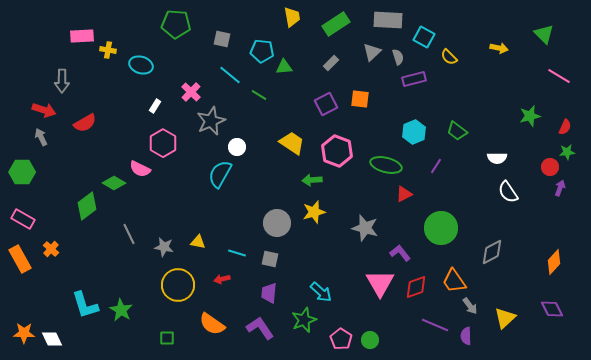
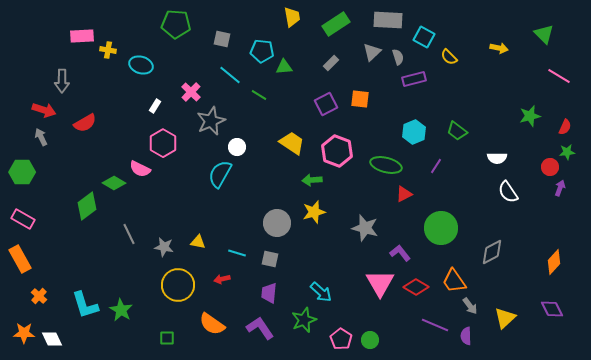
orange cross at (51, 249): moved 12 px left, 47 px down
red diamond at (416, 287): rotated 50 degrees clockwise
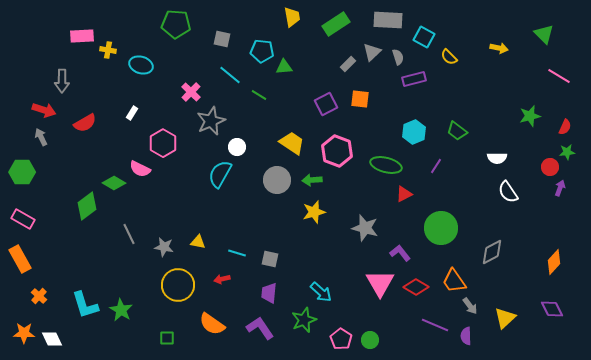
gray rectangle at (331, 63): moved 17 px right, 1 px down
white rectangle at (155, 106): moved 23 px left, 7 px down
gray circle at (277, 223): moved 43 px up
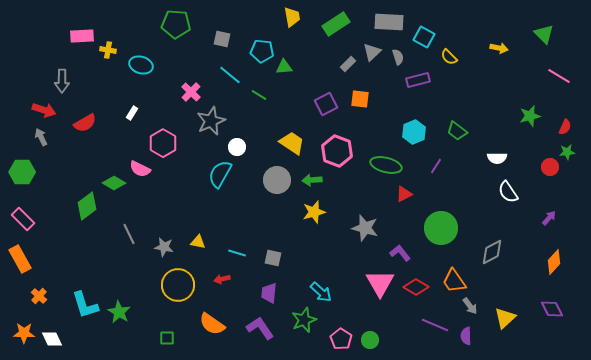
gray rectangle at (388, 20): moved 1 px right, 2 px down
purple rectangle at (414, 79): moved 4 px right, 1 px down
purple arrow at (560, 188): moved 11 px left, 30 px down; rotated 21 degrees clockwise
pink rectangle at (23, 219): rotated 15 degrees clockwise
gray square at (270, 259): moved 3 px right, 1 px up
green star at (121, 310): moved 2 px left, 2 px down
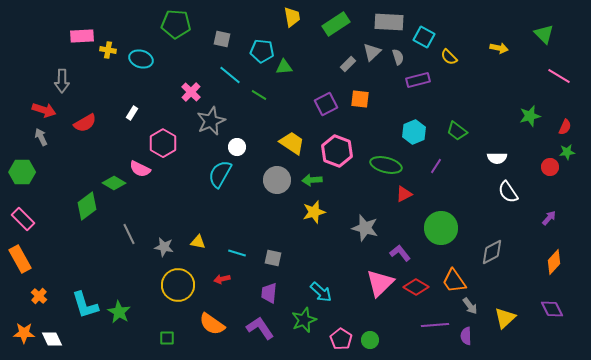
cyan ellipse at (141, 65): moved 6 px up
pink triangle at (380, 283): rotated 16 degrees clockwise
purple line at (435, 325): rotated 28 degrees counterclockwise
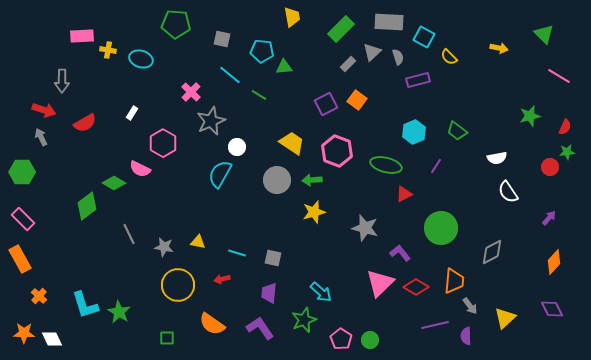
green rectangle at (336, 24): moved 5 px right, 5 px down; rotated 12 degrees counterclockwise
orange square at (360, 99): moved 3 px left, 1 px down; rotated 30 degrees clockwise
white semicircle at (497, 158): rotated 12 degrees counterclockwise
orange trapezoid at (454, 281): rotated 140 degrees counterclockwise
purple line at (435, 325): rotated 8 degrees counterclockwise
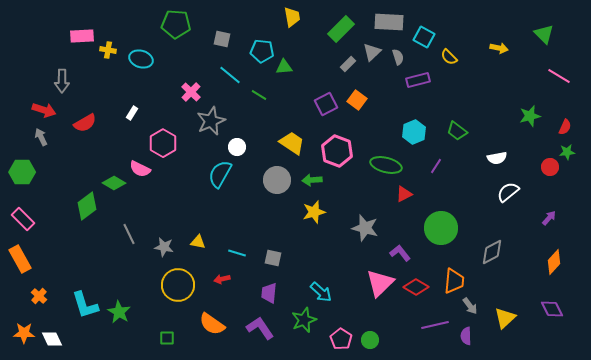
white semicircle at (508, 192): rotated 85 degrees clockwise
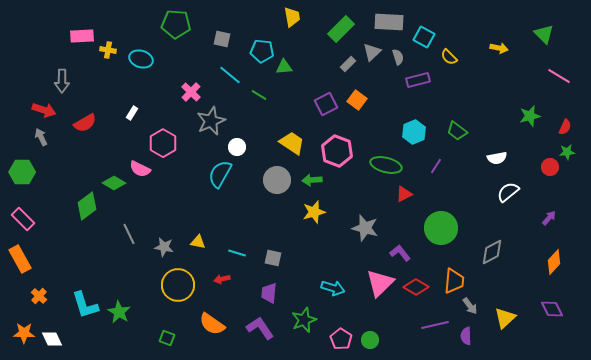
cyan arrow at (321, 292): moved 12 px right, 4 px up; rotated 25 degrees counterclockwise
green square at (167, 338): rotated 21 degrees clockwise
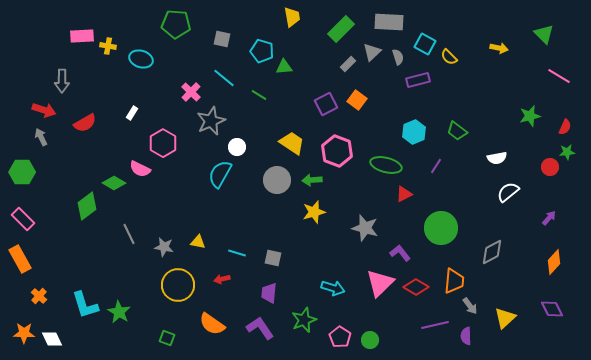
cyan square at (424, 37): moved 1 px right, 7 px down
yellow cross at (108, 50): moved 4 px up
cyan pentagon at (262, 51): rotated 10 degrees clockwise
cyan line at (230, 75): moved 6 px left, 3 px down
pink pentagon at (341, 339): moved 1 px left, 2 px up
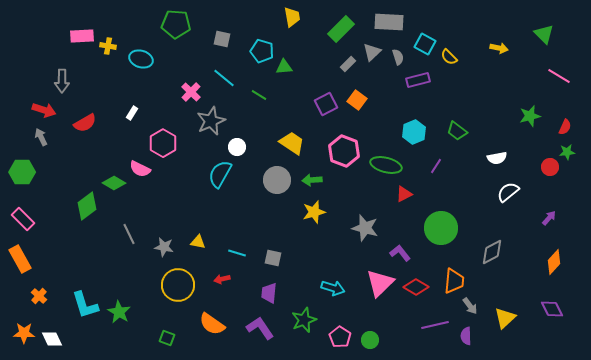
pink hexagon at (337, 151): moved 7 px right
